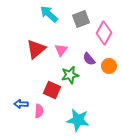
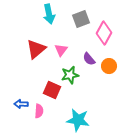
cyan arrow: rotated 144 degrees counterclockwise
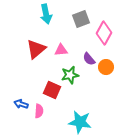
cyan arrow: moved 3 px left
pink triangle: rotated 48 degrees clockwise
orange circle: moved 3 px left, 1 px down
blue arrow: rotated 16 degrees clockwise
cyan star: moved 2 px right, 2 px down
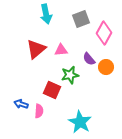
cyan star: rotated 20 degrees clockwise
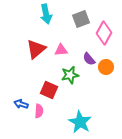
red square: moved 3 px left
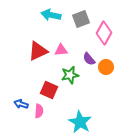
cyan arrow: moved 5 px right, 1 px down; rotated 114 degrees clockwise
red triangle: moved 2 px right, 2 px down; rotated 15 degrees clockwise
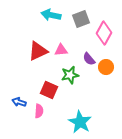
blue arrow: moved 2 px left, 2 px up
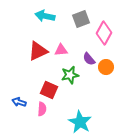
cyan arrow: moved 6 px left, 1 px down
pink semicircle: moved 3 px right, 2 px up
